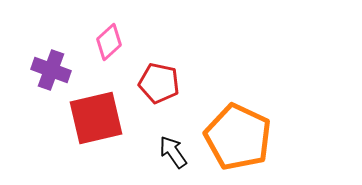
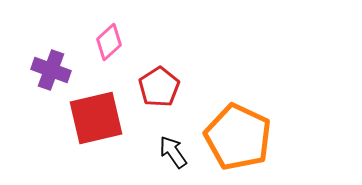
red pentagon: moved 4 px down; rotated 27 degrees clockwise
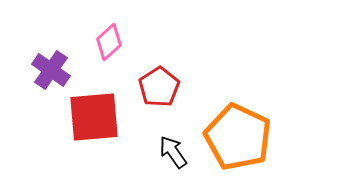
purple cross: rotated 15 degrees clockwise
red square: moved 2 px left, 1 px up; rotated 8 degrees clockwise
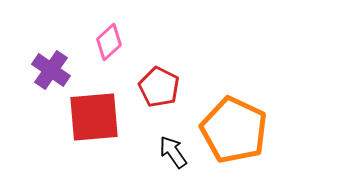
red pentagon: rotated 12 degrees counterclockwise
orange pentagon: moved 4 px left, 7 px up
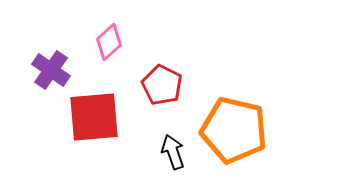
red pentagon: moved 3 px right, 2 px up
orange pentagon: rotated 12 degrees counterclockwise
black arrow: rotated 16 degrees clockwise
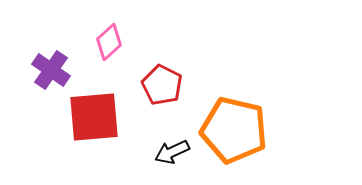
black arrow: moved 1 px left; rotated 96 degrees counterclockwise
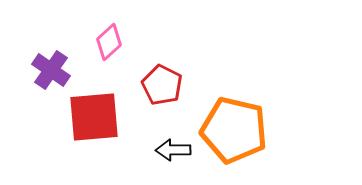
black arrow: moved 1 px right, 2 px up; rotated 24 degrees clockwise
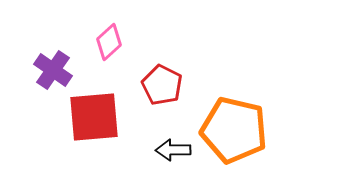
purple cross: moved 2 px right
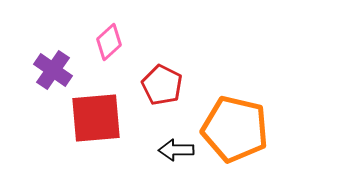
red square: moved 2 px right, 1 px down
orange pentagon: moved 1 px right, 1 px up
black arrow: moved 3 px right
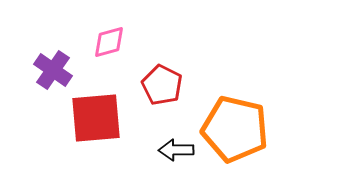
pink diamond: rotated 27 degrees clockwise
